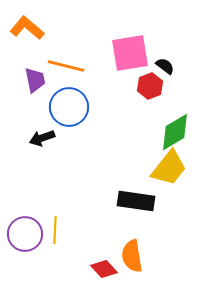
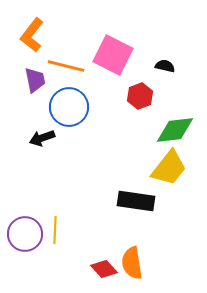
orange L-shape: moved 5 px right, 7 px down; rotated 92 degrees counterclockwise
pink square: moved 17 px left, 2 px down; rotated 36 degrees clockwise
black semicircle: rotated 24 degrees counterclockwise
red hexagon: moved 10 px left, 10 px down
green diamond: moved 2 px up; rotated 24 degrees clockwise
orange semicircle: moved 7 px down
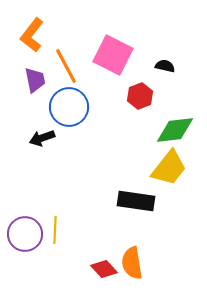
orange line: rotated 48 degrees clockwise
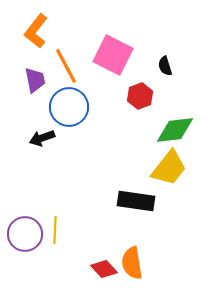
orange L-shape: moved 4 px right, 4 px up
black semicircle: rotated 120 degrees counterclockwise
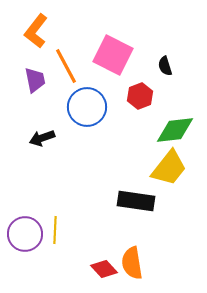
blue circle: moved 18 px right
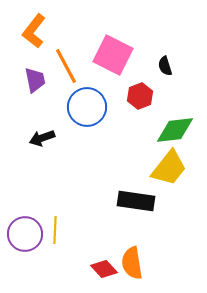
orange L-shape: moved 2 px left
